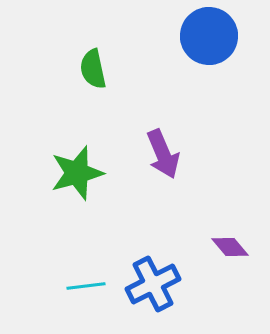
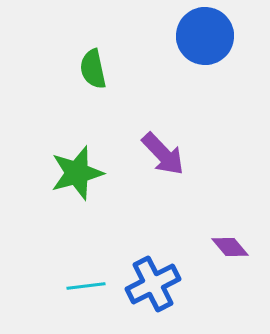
blue circle: moved 4 px left
purple arrow: rotated 21 degrees counterclockwise
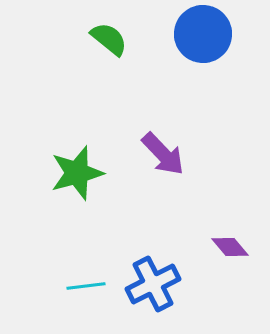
blue circle: moved 2 px left, 2 px up
green semicircle: moved 16 px right, 30 px up; rotated 141 degrees clockwise
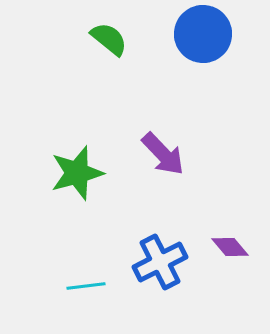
blue cross: moved 7 px right, 22 px up
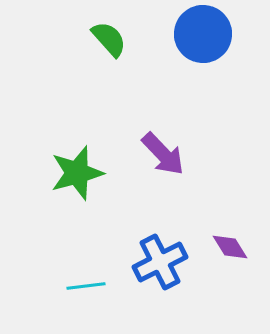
green semicircle: rotated 9 degrees clockwise
purple diamond: rotated 9 degrees clockwise
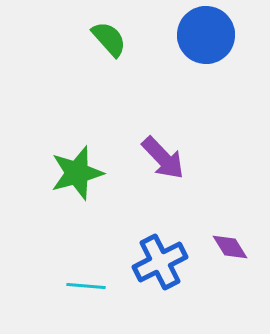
blue circle: moved 3 px right, 1 px down
purple arrow: moved 4 px down
cyan line: rotated 12 degrees clockwise
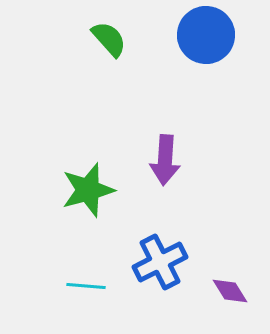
purple arrow: moved 2 px right, 2 px down; rotated 48 degrees clockwise
green star: moved 11 px right, 17 px down
purple diamond: moved 44 px down
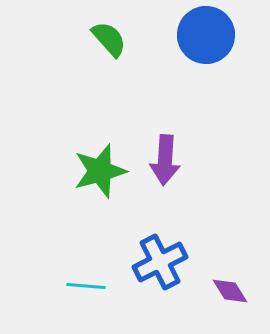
green star: moved 12 px right, 19 px up
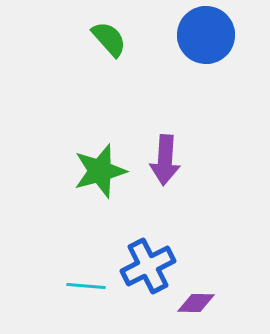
blue cross: moved 12 px left, 4 px down
purple diamond: moved 34 px left, 12 px down; rotated 57 degrees counterclockwise
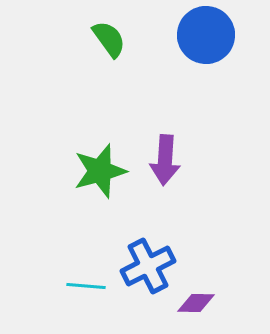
green semicircle: rotated 6 degrees clockwise
